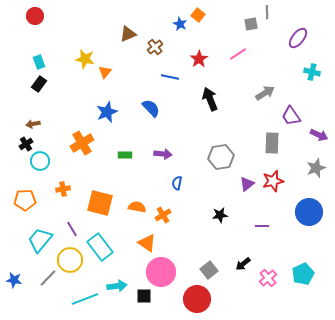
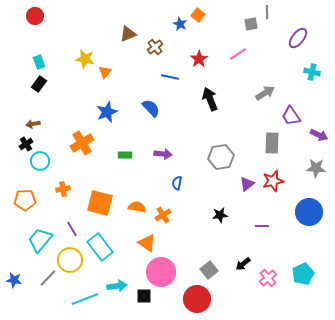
gray star at (316, 168): rotated 24 degrees clockwise
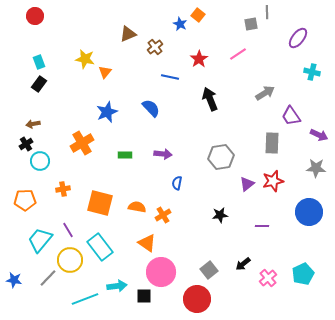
purple line at (72, 229): moved 4 px left, 1 px down
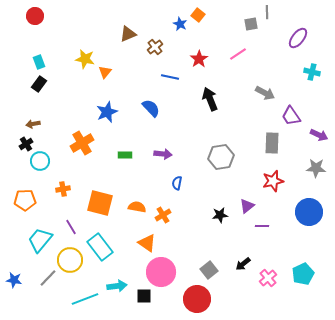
gray arrow at (265, 93): rotated 60 degrees clockwise
purple triangle at (247, 184): moved 22 px down
purple line at (68, 230): moved 3 px right, 3 px up
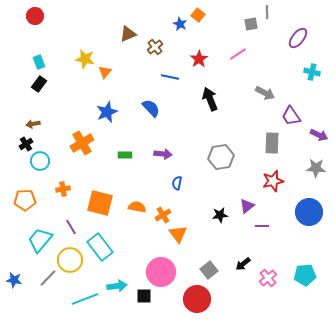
orange triangle at (147, 243): moved 31 px right, 9 px up; rotated 18 degrees clockwise
cyan pentagon at (303, 274): moved 2 px right, 1 px down; rotated 20 degrees clockwise
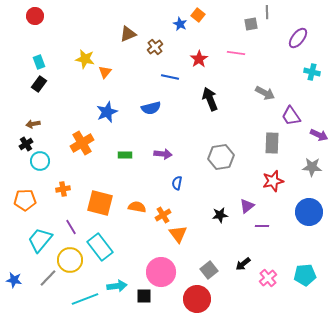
pink line at (238, 54): moved 2 px left, 1 px up; rotated 42 degrees clockwise
blue semicircle at (151, 108): rotated 120 degrees clockwise
gray star at (316, 168): moved 4 px left, 1 px up
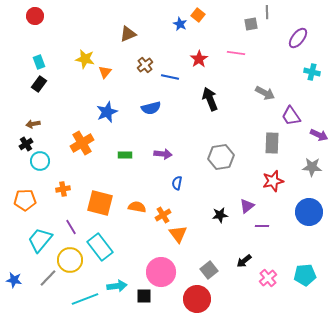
brown cross at (155, 47): moved 10 px left, 18 px down
black arrow at (243, 264): moved 1 px right, 3 px up
